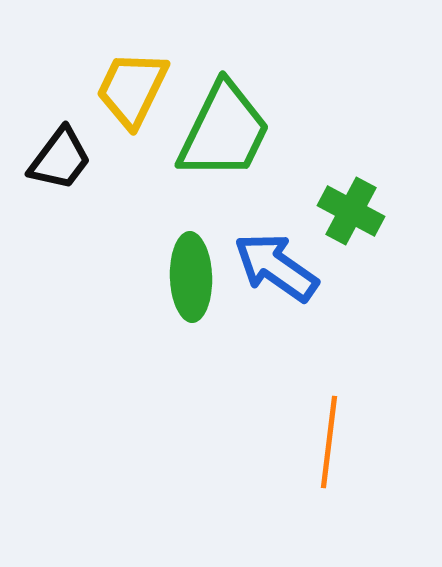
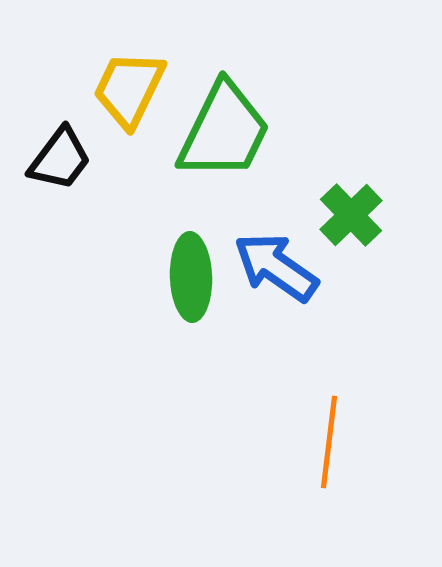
yellow trapezoid: moved 3 px left
green cross: moved 4 px down; rotated 18 degrees clockwise
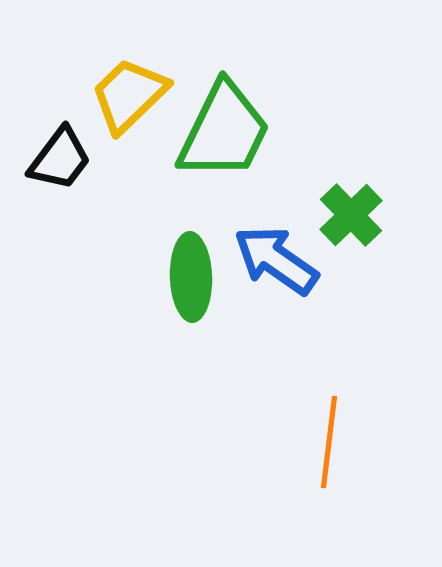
yellow trapezoid: moved 6 px down; rotated 20 degrees clockwise
blue arrow: moved 7 px up
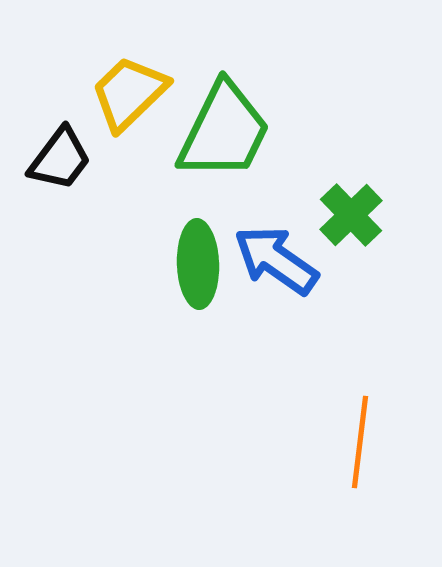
yellow trapezoid: moved 2 px up
green ellipse: moved 7 px right, 13 px up
orange line: moved 31 px right
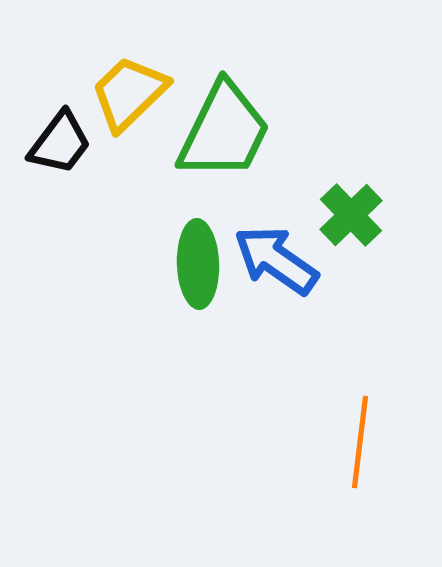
black trapezoid: moved 16 px up
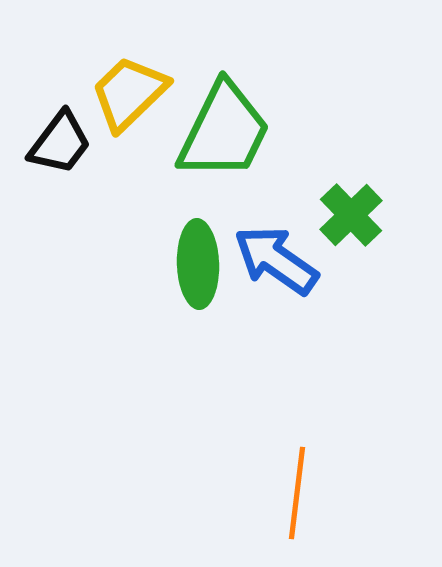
orange line: moved 63 px left, 51 px down
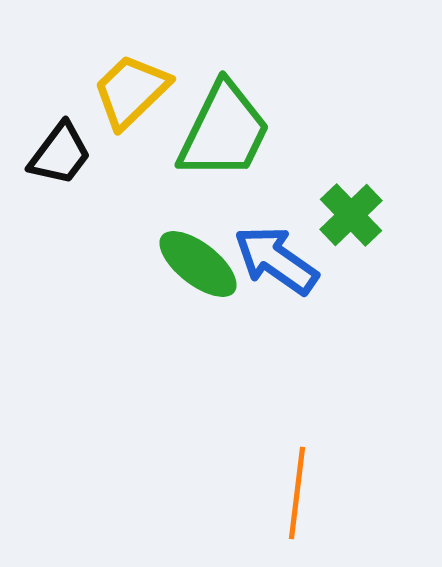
yellow trapezoid: moved 2 px right, 2 px up
black trapezoid: moved 11 px down
green ellipse: rotated 50 degrees counterclockwise
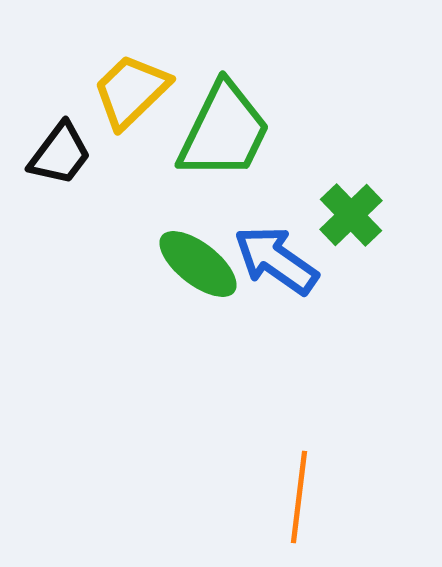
orange line: moved 2 px right, 4 px down
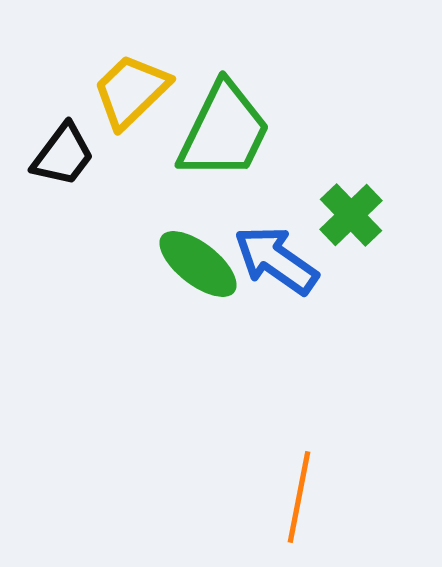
black trapezoid: moved 3 px right, 1 px down
orange line: rotated 4 degrees clockwise
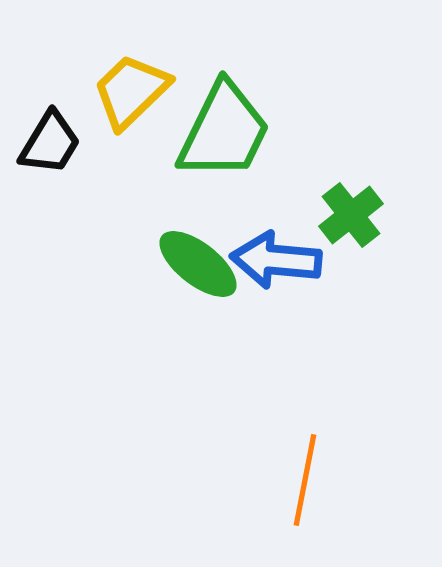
black trapezoid: moved 13 px left, 12 px up; rotated 6 degrees counterclockwise
green cross: rotated 6 degrees clockwise
blue arrow: rotated 30 degrees counterclockwise
orange line: moved 6 px right, 17 px up
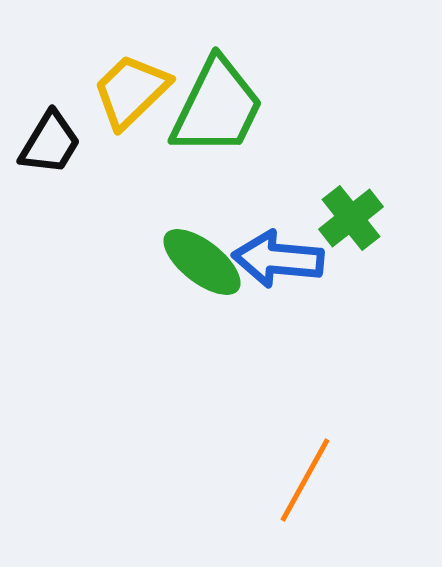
green trapezoid: moved 7 px left, 24 px up
green cross: moved 3 px down
blue arrow: moved 2 px right, 1 px up
green ellipse: moved 4 px right, 2 px up
orange line: rotated 18 degrees clockwise
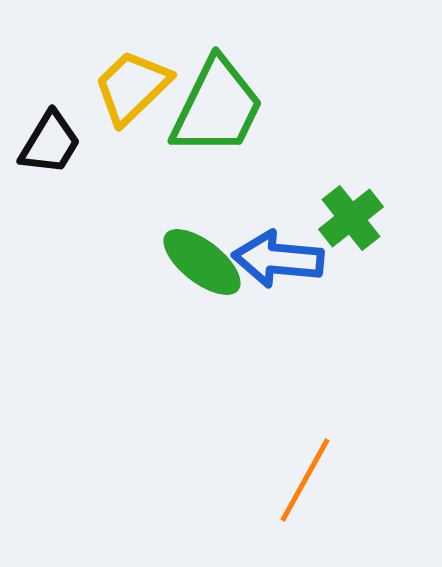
yellow trapezoid: moved 1 px right, 4 px up
